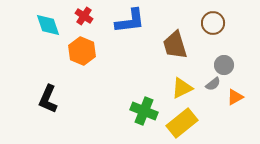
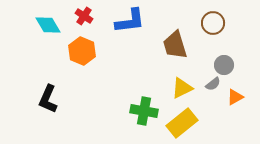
cyan diamond: rotated 12 degrees counterclockwise
green cross: rotated 12 degrees counterclockwise
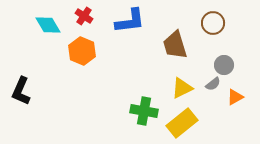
black L-shape: moved 27 px left, 8 px up
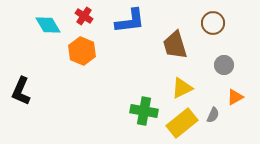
gray semicircle: moved 31 px down; rotated 28 degrees counterclockwise
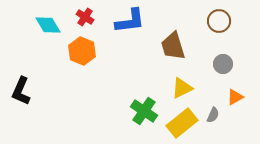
red cross: moved 1 px right, 1 px down
brown circle: moved 6 px right, 2 px up
brown trapezoid: moved 2 px left, 1 px down
gray circle: moved 1 px left, 1 px up
green cross: rotated 24 degrees clockwise
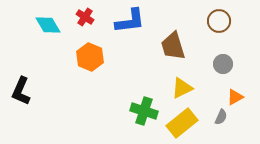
orange hexagon: moved 8 px right, 6 px down
green cross: rotated 16 degrees counterclockwise
gray semicircle: moved 8 px right, 2 px down
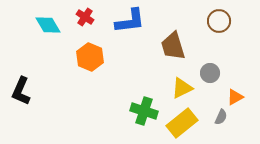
gray circle: moved 13 px left, 9 px down
